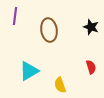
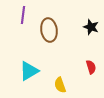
purple line: moved 8 px right, 1 px up
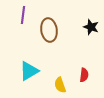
red semicircle: moved 7 px left, 8 px down; rotated 24 degrees clockwise
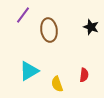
purple line: rotated 30 degrees clockwise
yellow semicircle: moved 3 px left, 1 px up
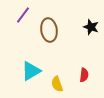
cyan triangle: moved 2 px right
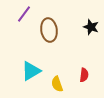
purple line: moved 1 px right, 1 px up
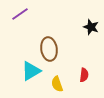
purple line: moved 4 px left; rotated 18 degrees clockwise
brown ellipse: moved 19 px down
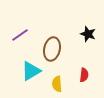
purple line: moved 21 px down
black star: moved 3 px left, 7 px down
brown ellipse: moved 3 px right; rotated 20 degrees clockwise
yellow semicircle: rotated 14 degrees clockwise
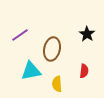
black star: moved 1 px left; rotated 14 degrees clockwise
cyan triangle: rotated 20 degrees clockwise
red semicircle: moved 4 px up
